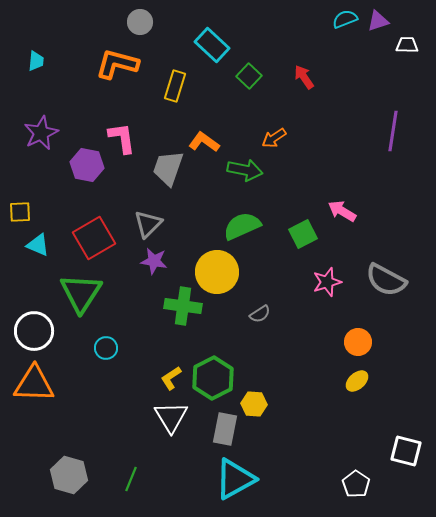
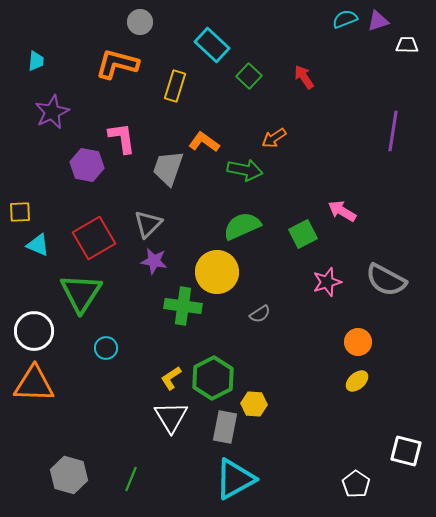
purple star at (41, 133): moved 11 px right, 21 px up
gray rectangle at (225, 429): moved 2 px up
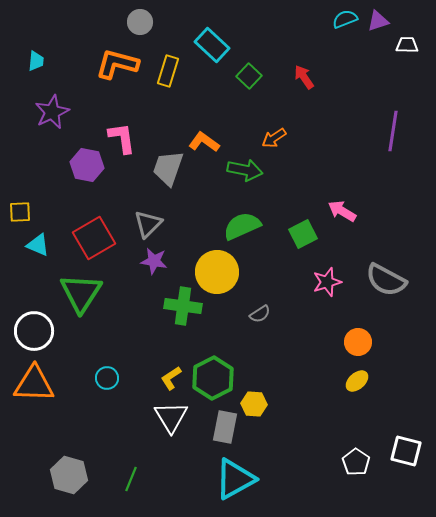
yellow rectangle at (175, 86): moved 7 px left, 15 px up
cyan circle at (106, 348): moved 1 px right, 30 px down
white pentagon at (356, 484): moved 22 px up
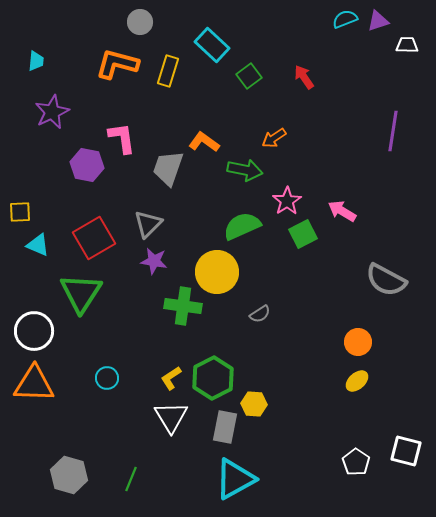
green square at (249, 76): rotated 10 degrees clockwise
pink star at (327, 282): moved 40 px left, 81 px up; rotated 16 degrees counterclockwise
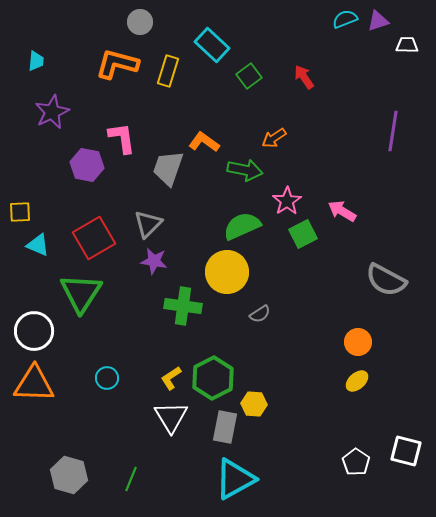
yellow circle at (217, 272): moved 10 px right
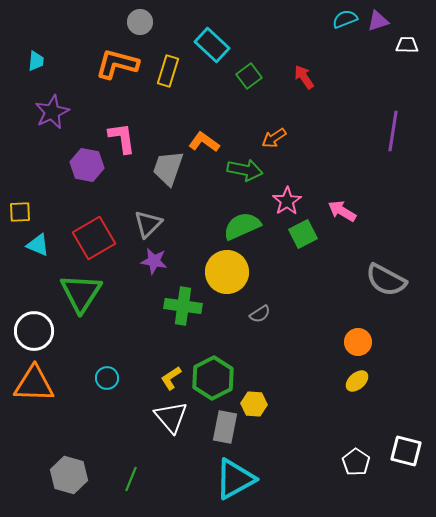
white triangle at (171, 417): rotated 9 degrees counterclockwise
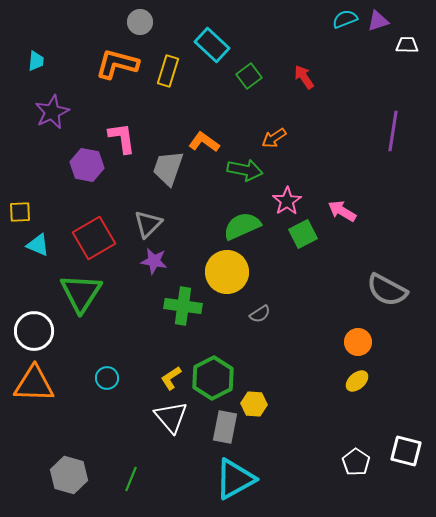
gray semicircle at (386, 280): moved 1 px right, 10 px down
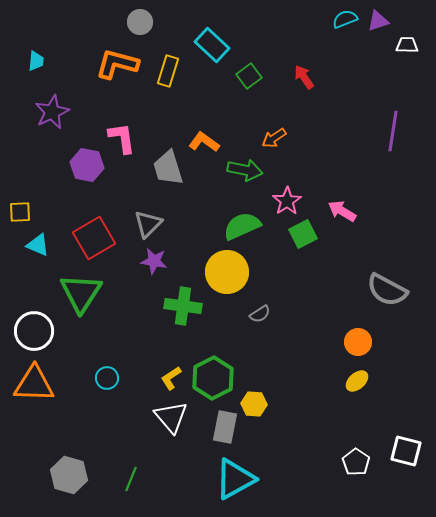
gray trapezoid at (168, 168): rotated 36 degrees counterclockwise
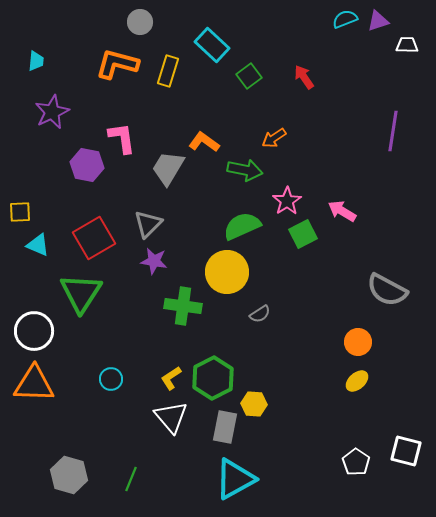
gray trapezoid at (168, 168): rotated 48 degrees clockwise
cyan circle at (107, 378): moved 4 px right, 1 px down
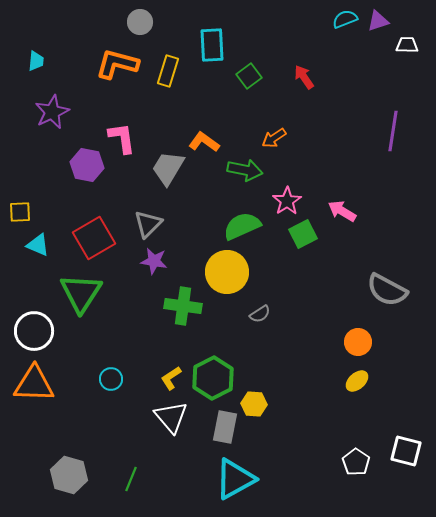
cyan rectangle at (212, 45): rotated 44 degrees clockwise
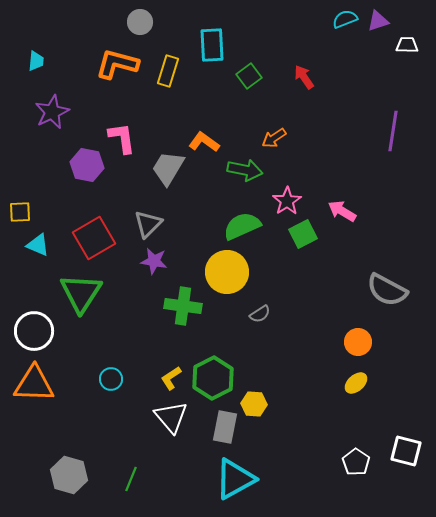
yellow ellipse at (357, 381): moved 1 px left, 2 px down
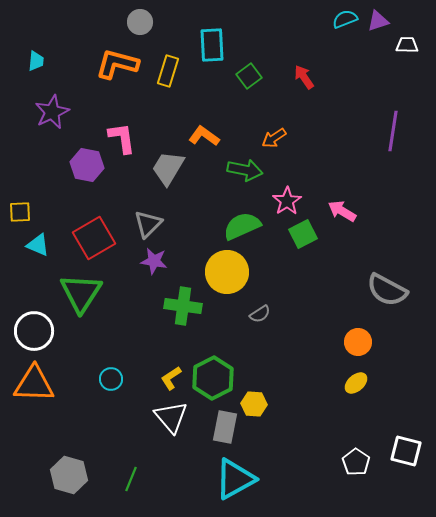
orange L-shape at (204, 142): moved 6 px up
